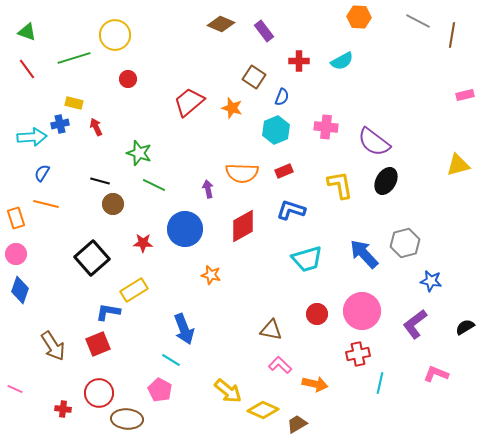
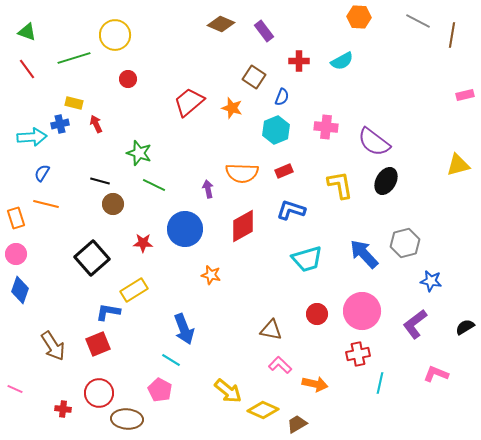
red arrow at (96, 127): moved 3 px up
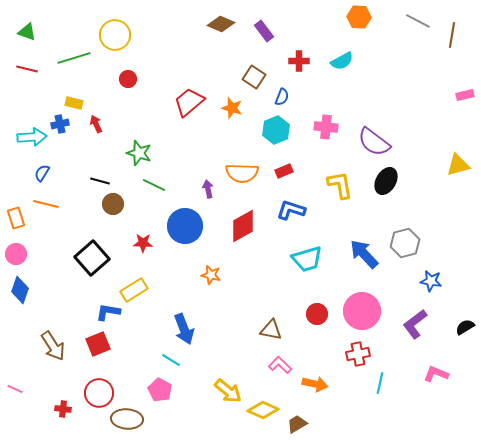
red line at (27, 69): rotated 40 degrees counterclockwise
blue circle at (185, 229): moved 3 px up
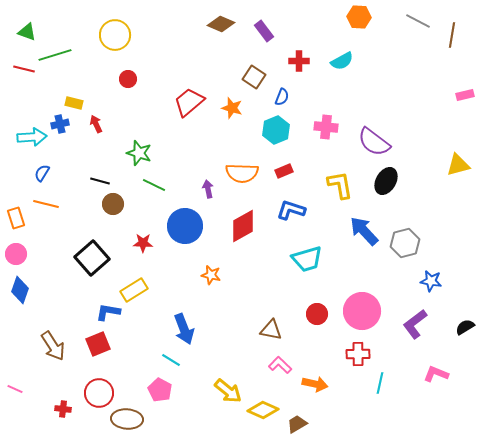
green line at (74, 58): moved 19 px left, 3 px up
red line at (27, 69): moved 3 px left
blue arrow at (364, 254): moved 23 px up
red cross at (358, 354): rotated 10 degrees clockwise
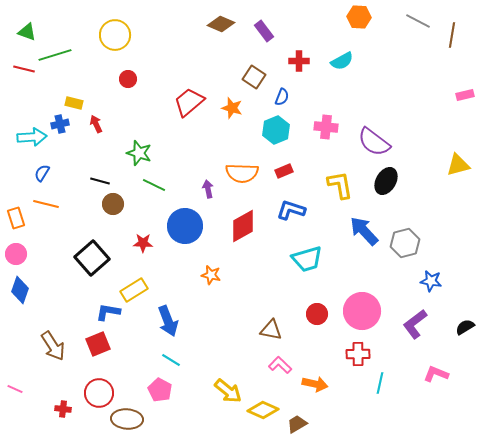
blue arrow at (184, 329): moved 16 px left, 8 px up
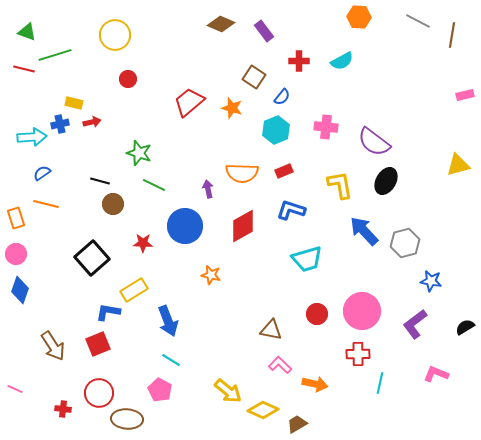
blue semicircle at (282, 97): rotated 18 degrees clockwise
red arrow at (96, 124): moved 4 px left, 2 px up; rotated 102 degrees clockwise
blue semicircle at (42, 173): rotated 24 degrees clockwise
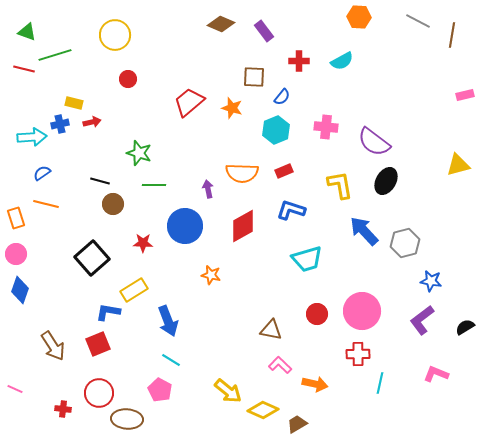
brown square at (254, 77): rotated 30 degrees counterclockwise
green line at (154, 185): rotated 25 degrees counterclockwise
purple L-shape at (415, 324): moved 7 px right, 4 px up
